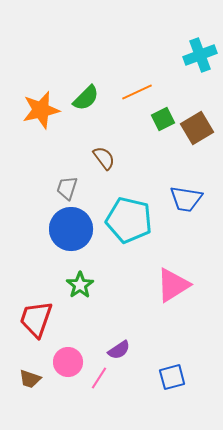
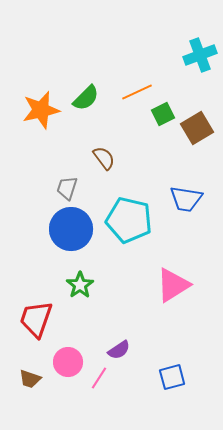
green square: moved 5 px up
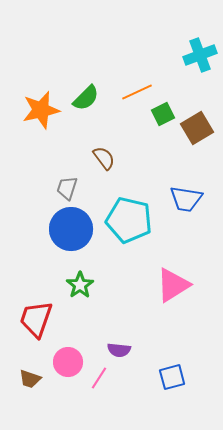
purple semicircle: rotated 40 degrees clockwise
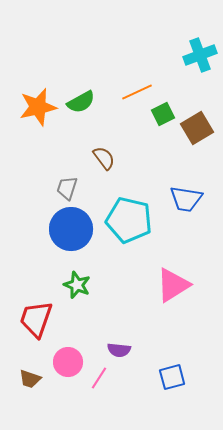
green semicircle: moved 5 px left, 4 px down; rotated 16 degrees clockwise
orange star: moved 3 px left, 3 px up
green star: moved 3 px left; rotated 16 degrees counterclockwise
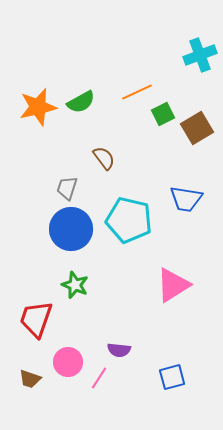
green star: moved 2 px left
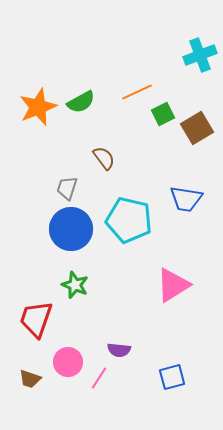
orange star: rotated 9 degrees counterclockwise
